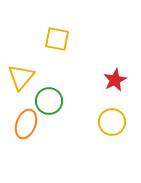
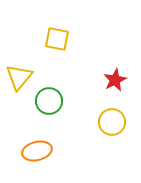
yellow triangle: moved 2 px left
orange ellipse: moved 11 px right, 27 px down; rotated 56 degrees clockwise
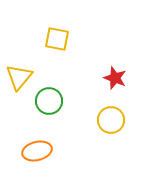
red star: moved 2 px up; rotated 25 degrees counterclockwise
yellow circle: moved 1 px left, 2 px up
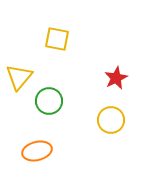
red star: moved 1 px right; rotated 25 degrees clockwise
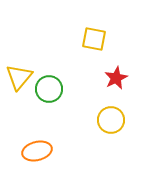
yellow square: moved 37 px right
green circle: moved 12 px up
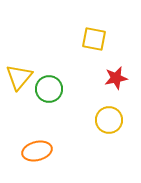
red star: rotated 15 degrees clockwise
yellow circle: moved 2 px left
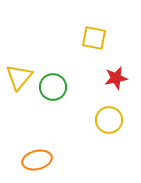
yellow square: moved 1 px up
green circle: moved 4 px right, 2 px up
orange ellipse: moved 9 px down
